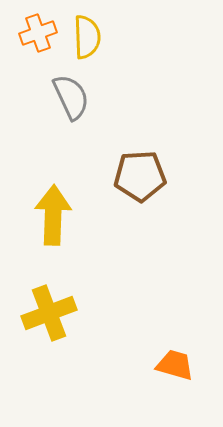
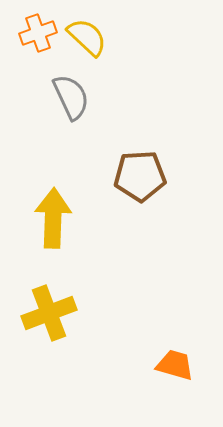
yellow semicircle: rotated 45 degrees counterclockwise
yellow arrow: moved 3 px down
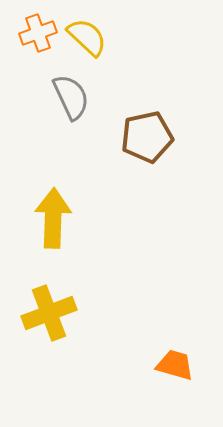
brown pentagon: moved 7 px right, 39 px up; rotated 9 degrees counterclockwise
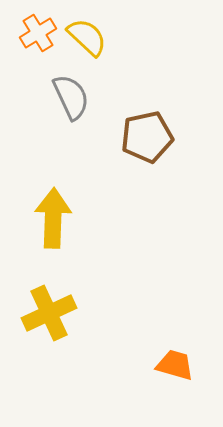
orange cross: rotated 12 degrees counterclockwise
yellow cross: rotated 4 degrees counterclockwise
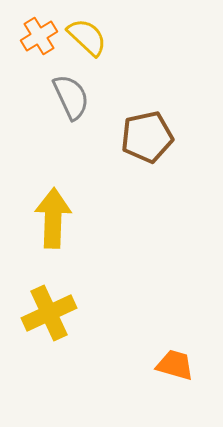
orange cross: moved 1 px right, 3 px down
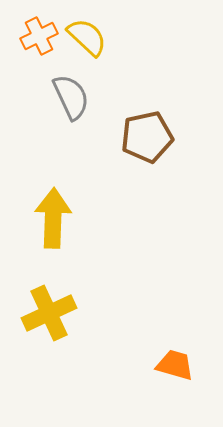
orange cross: rotated 6 degrees clockwise
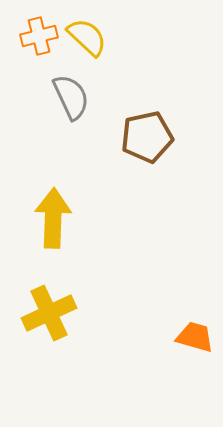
orange cross: rotated 12 degrees clockwise
orange trapezoid: moved 20 px right, 28 px up
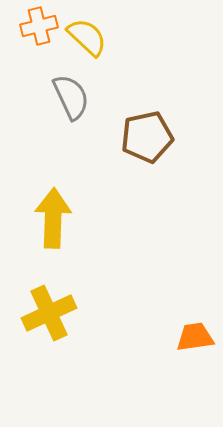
orange cross: moved 10 px up
orange trapezoid: rotated 24 degrees counterclockwise
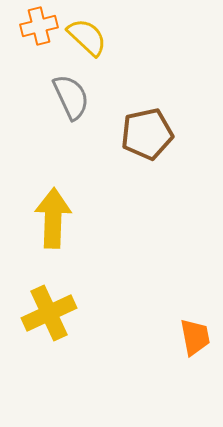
brown pentagon: moved 3 px up
orange trapezoid: rotated 87 degrees clockwise
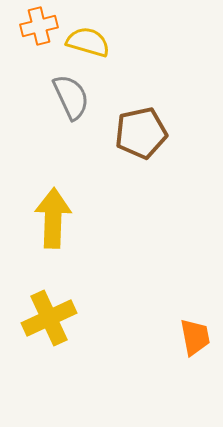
yellow semicircle: moved 1 px right, 5 px down; rotated 27 degrees counterclockwise
brown pentagon: moved 6 px left, 1 px up
yellow cross: moved 5 px down
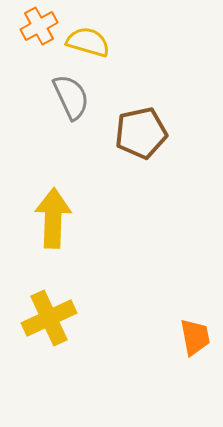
orange cross: rotated 15 degrees counterclockwise
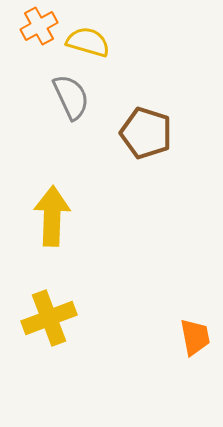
brown pentagon: moved 5 px right; rotated 30 degrees clockwise
yellow arrow: moved 1 px left, 2 px up
yellow cross: rotated 4 degrees clockwise
